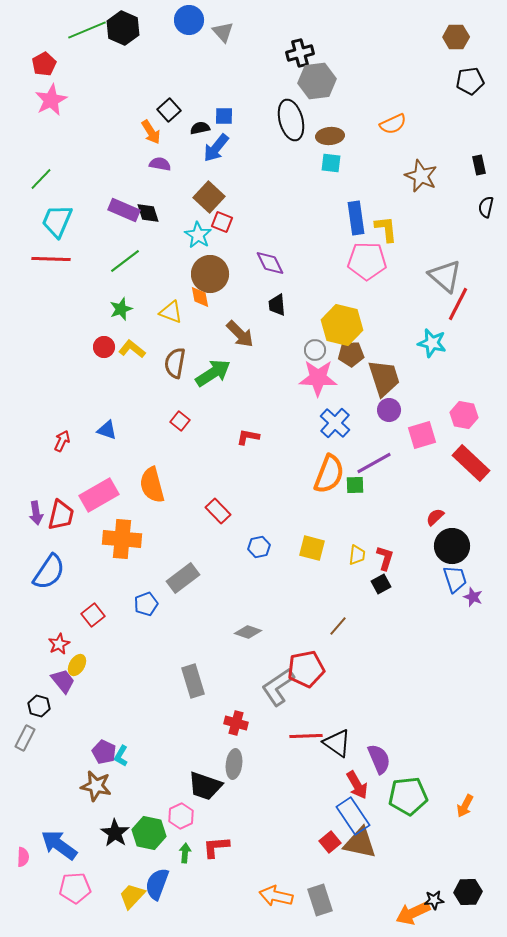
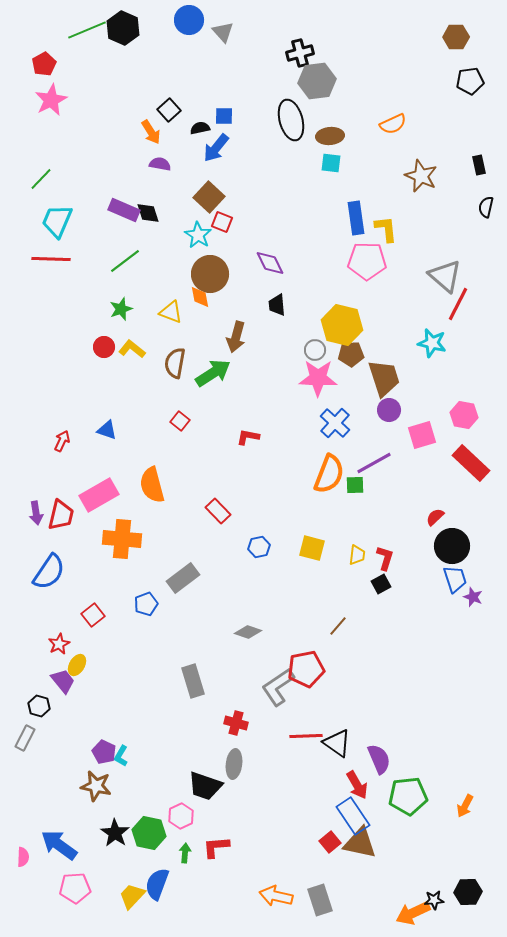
brown arrow at (240, 334): moved 4 px left, 3 px down; rotated 60 degrees clockwise
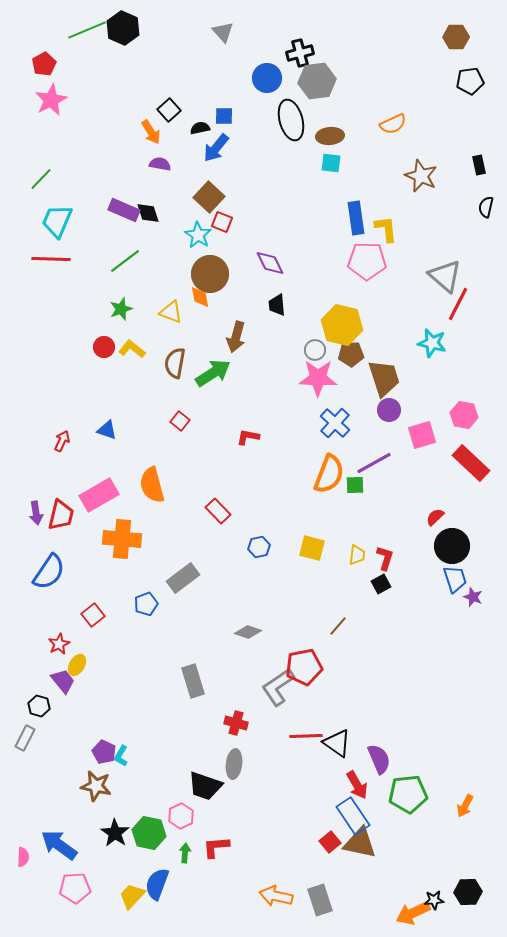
blue circle at (189, 20): moved 78 px right, 58 px down
red pentagon at (306, 669): moved 2 px left, 2 px up
green pentagon at (408, 796): moved 2 px up
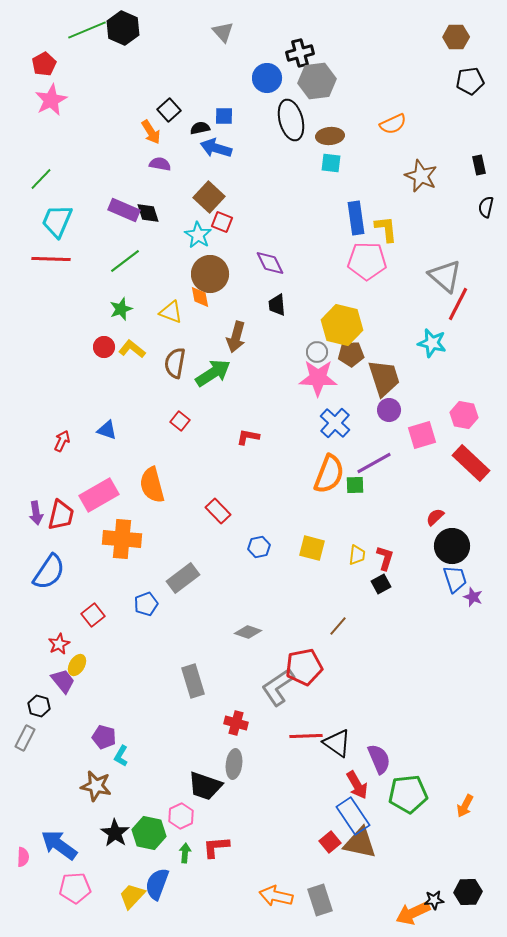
blue arrow at (216, 148): rotated 68 degrees clockwise
gray circle at (315, 350): moved 2 px right, 2 px down
purple pentagon at (104, 752): moved 15 px up; rotated 10 degrees counterclockwise
